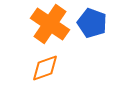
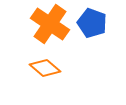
orange diamond: rotated 60 degrees clockwise
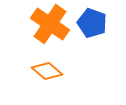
orange diamond: moved 2 px right, 3 px down
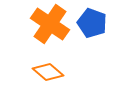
orange diamond: moved 1 px right, 1 px down
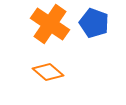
blue pentagon: moved 2 px right
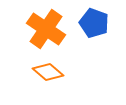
orange cross: moved 4 px left, 5 px down
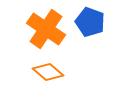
blue pentagon: moved 4 px left, 1 px up
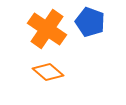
orange cross: moved 1 px right
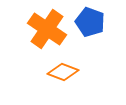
orange diamond: moved 15 px right; rotated 20 degrees counterclockwise
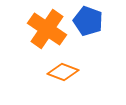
blue pentagon: moved 2 px left, 1 px up
